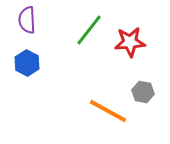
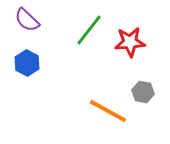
purple semicircle: rotated 44 degrees counterclockwise
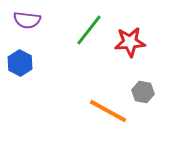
purple semicircle: rotated 36 degrees counterclockwise
blue hexagon: moved 7 px left
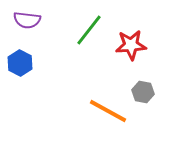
red star: moved 1 px right, 3 px down
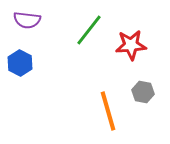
orange line: rotated 45 degrees clockwise
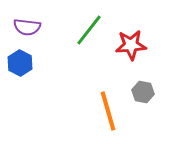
purple semicircle: moved 7 px down
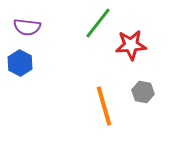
green line: moved 9 px right, 7 px up
orange line: moved 4 px left, 5 px up
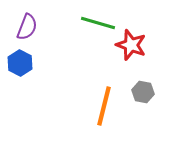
green line: rotated 68 degrees clockwise
purple semicircle: rotated 76 degrees counterclockwise
red star: rotated 24 degrees clockwise
orange line: rotated 30 degrees clockwise
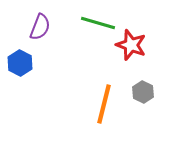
purple semicircle: moved 13 px right
gray hexagon: rotated 15 degrees clockwise
orange line: moved 2 px up
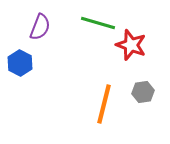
gray hexagon: rotated 25 degrees clockwise
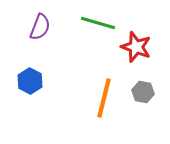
red star: moved 5 px right, 2 px down
blue hexagon: moved 10 px right, 18 px down
gray hexagon: rotated 20 degrees clockwise
orange line: moved 6 px up
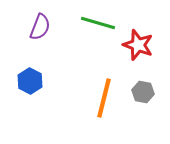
red star: moved 2 px right, 2 px up
